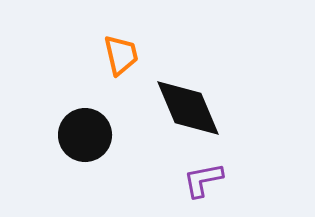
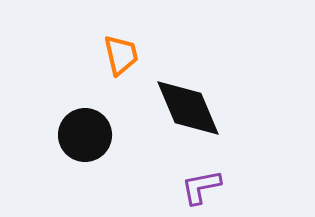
purple L-shape: moved 2 px left, 7 px down
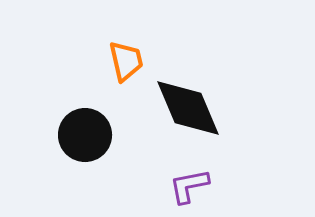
orange trapezoid: moved 5 px right, 6 px down
purple L-shape: moved 12 px left, 1 px up
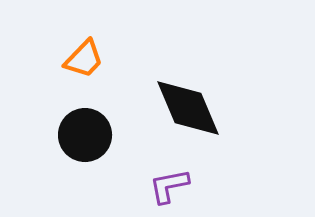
orange trapezoid: moved 42 px left, 2 px up; rotated 57 degrees clockwise
purple L-shape: moved 20 px left
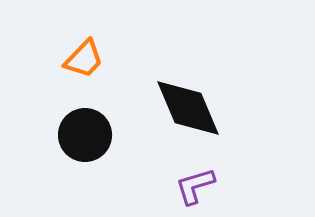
purple L-shape: moved 26 px right; rotated 6 degrees counterclockwise
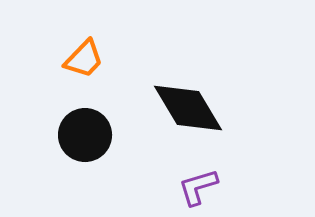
black diamond: rotated 8 degrees counterclockwise
purple L-shape: moved 3 px right, 1 px down
